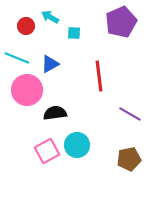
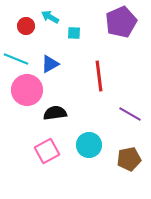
cyan line: moved 1 px left, 1 px down
cyan circle: moved 12 px right
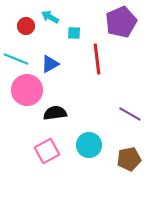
red line: moved 2 px left, 17 px up
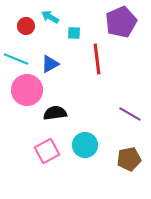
cyan circle: moved 4 px left
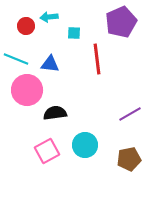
cyan arrow: moved 1 px left; rotated 36 degrees counterclockwise
blue triangle: rotated 36 degrees clockwise
purple line: rotated 60 degrees counterclockwise
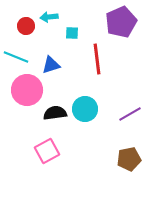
cyan square: moved 2 px left
cyan line: moved 2 px up
blue triangle: moved 1 px right, 1 px down; rotated 24 degrees counterclockwise
cyan circle: moved 36 px up
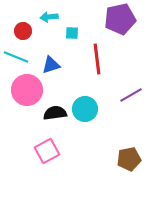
purple pentagon: moved 1 px left, 3 px up; rotated 12 degrees clockwise
red circle: moved 3 px left, 5 px down
purple line: moved 1 px right, 19 px up
